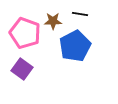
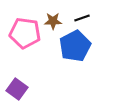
black line: moved 2 px right, 4 px down; rotated 28 degrees counterclockwise
pink pentagon: rotated 12 degrees counterclockwise
purple square: moved 5 px left, 20 px down
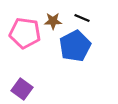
black line: rotated 42 degrees clockwise
purple square: moved 5 px right
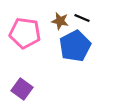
brown star: moved 7 px right; rotated 12 degrees clockwise
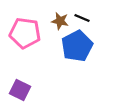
blue pentagon: moved 2 px right
purple square: moved 2 px left, 1 px down; rotated 10 degrees counterclockwise
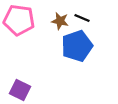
pink pentagon: moved 6 px left, 13 px up
blue pentagon: rotated 8 degrees clockwise
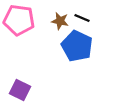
blue pentagon: rotated 28 degrees counterclockwise
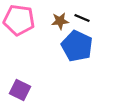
brown star: rotated 18 degrees counterclockwise
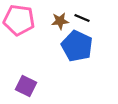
purple square: moved 6 px right, 4 px up
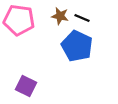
brown star: moved 5 px up; rotated 18 degrees clockwise
